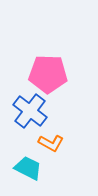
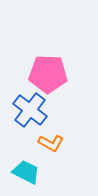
blue cross: moved 1 px up
cyan trapezoid: moved 2 px left, 4 px down
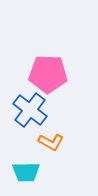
orange L-shape: moved 1 px up
cyan trapezoid: rotated 152 degrees clockwise
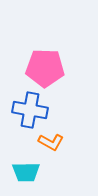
pink pentagon: moved 3 px left, 6 px up
blue cross: rotated 28 degrees counterclockwise
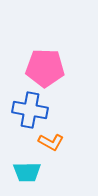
cyan trapezoid: moved 1 px right
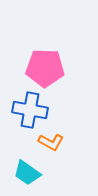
cyan trapezoid: moved 1 px down; rotated 36 degrees clockwise
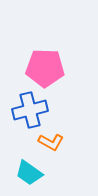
blue cross: rotated 24 degrees counterclockwise
cyan trapezoid: moved 2 px right
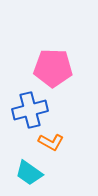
pink pentagon: moved 8 px right
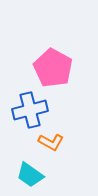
pink pentagon: rotated 27 degrees clockwise
cyan trapezoid: moved 1 px right, 2 px down
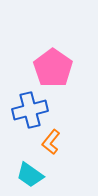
pink pentagon: rotated 6 degrees clockwise
orange L-shape: rotated 100 degrees clockwise
